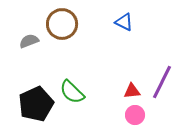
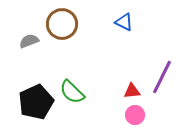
purple line: moved 5 px up
black pentagon: moved 2 px up
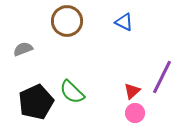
brown circle: moved 5 px right, 3 px up
gray semicircle: moved 6 px left, 8 px down
red triangle: rotated 36 degrees counterclockwise
pink circle: moved 2 px up
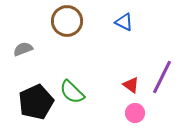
red triangle: moved 1 px left, 6 px up; rotated 42 degrees counterclockwise
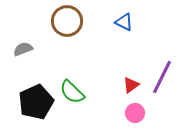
red triangle: rotated 48 degrees clockwise
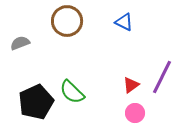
gray semicircle: moved 3 px left, 6 px up
